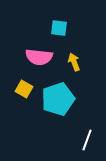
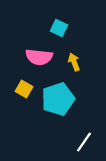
cyan square: rotated 18 degrees clockwise
white line: moved 3 px left, 2 px down; rotated 15 degrees clockwise
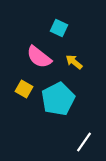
pink semicircle: rotated 32 degrees clockwise
yellow arrow: rotated 30 degrees counterclockwise
cyan pentagon: rotated 8 degrees counterclockwise
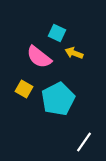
cyan square: moved 2 px left, 5 px down
yellow arrow: moved 9 px up; rotated 18 degrees counterclockwise
